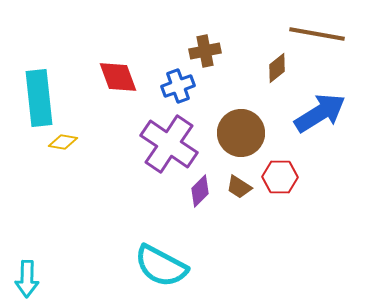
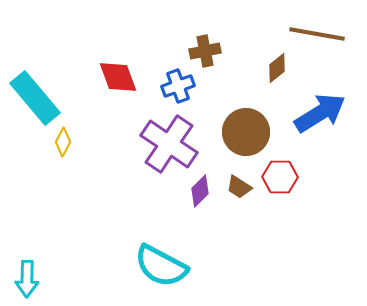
cyan rectangle: moved 4 px left; rotated 34 degrees counterclockwise
brown circle: moved 5 px right, 1 px up
yellow diamond: rotated 72 degrees counterclockwise
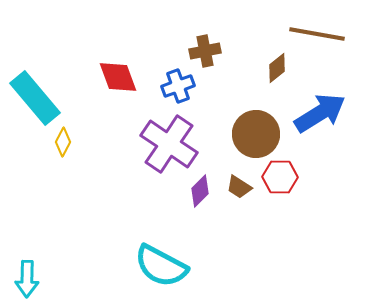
brown circle: moved 10 px right, 2 px down
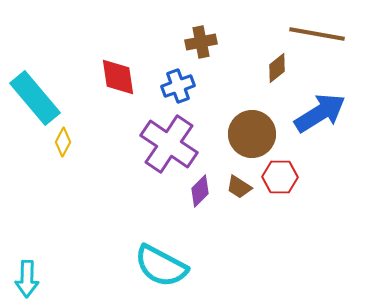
brown cross: moved 4 px left, 9 px up
red diamond: rotated 12 degrees clockwise
brown circle: moved 4 px left
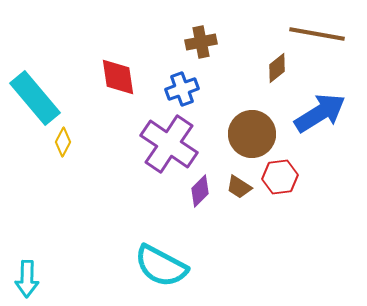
blue cross: moved 4 px right, 3 px down
red hexagon: rotated 8 degrees counterclockwise
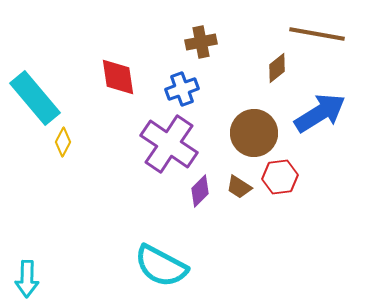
brown circle: moved 2 px right, 1 px up
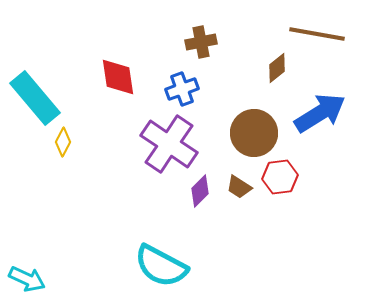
cyan arrow: rotated 66 degrees counterclockwise
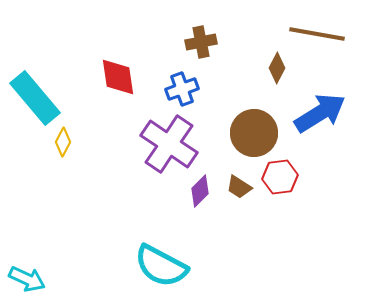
brown diamond: rotated 24 degrees counterclockwise
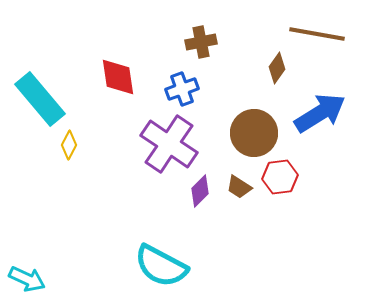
brown diamond: rotated 8 degrees clockwise
cyan rectangle: moved 5 px right, 1 px down
yellow diamond: moved 6 px right, 3 px down
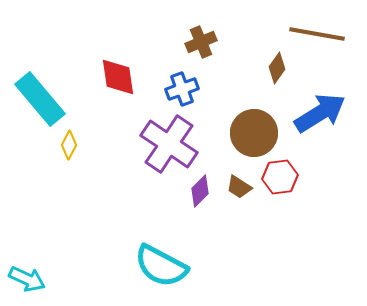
brown cross: rotated 12 degrees counterclockwise
